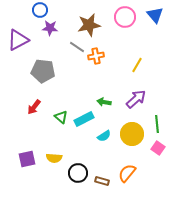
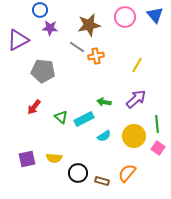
yellow circle: moved 2 px right, 2 px down
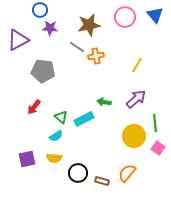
green line: moved 2 px left, 1 px up
cyan semicircle: moved 48 px left
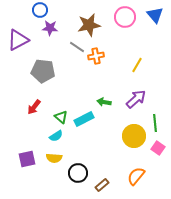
orange semicircle: moved 9 px right, 3 px down
brown rectangle: moved 4 px down; rotated 56 degrees counterclockwise
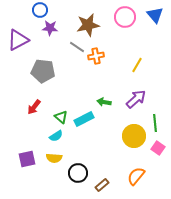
brown star: moved 1 px left
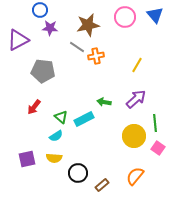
orange semicircle: moved 1 px left
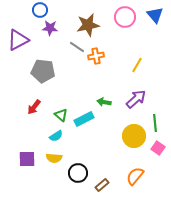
green triangle: moved 2 px up
purple square: rotated 12 degrees clockwise
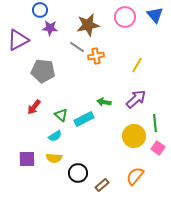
cyan semicircle: moved 1 px left
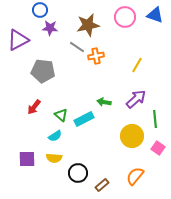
blue triangle: rotated 30 degrees counterclockwise
green line: moved 4 px up
yellow circle: moved 2 px left
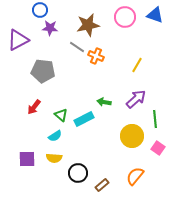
orange cross: rotated 35 degrees clockwise
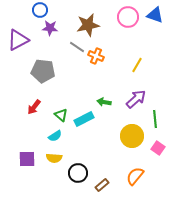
pink circle: moved 3 px right
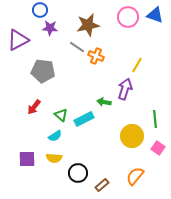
purple arrow: moved 11 px left, 10 px up; rotated 30 degrees counterclockwise
